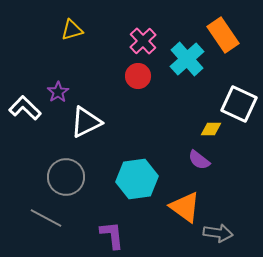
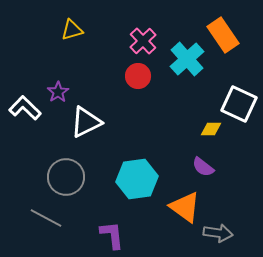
purple semicircle: moved 4 px right, 7 px down
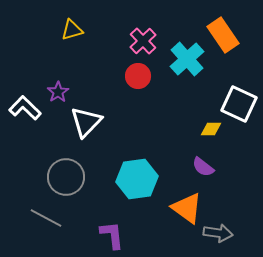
white triangle: rotated 20 degrees counterclockwise
orange triangle: moved 2 px right, 1 px down
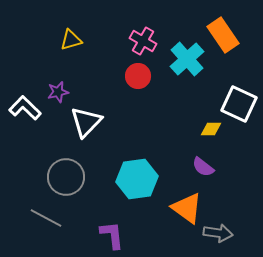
yellow triangle: moved 1 px left, 10 px down
pink cross: rotated 16 degrees counterclockwise
purple star: rotated 20 degrees clockwise
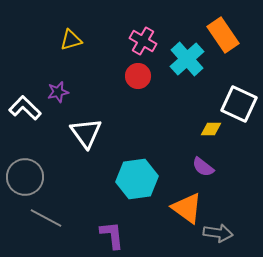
white triangle: moved 11 px down; rotated 20 degrees counterclockwise
gray circle: moved 41 px left
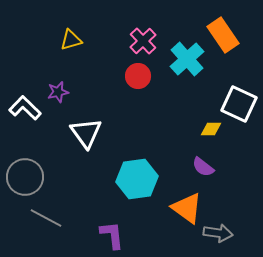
pink cross: rotated 16 degrees clockwise
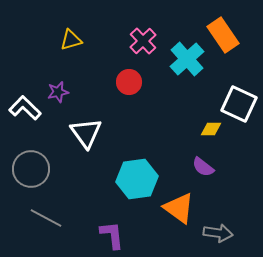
red circle: moved 9 px left, 6 px down
gray circle: moved 6 px right, 8 px up
orange triangle: moved 8 px left
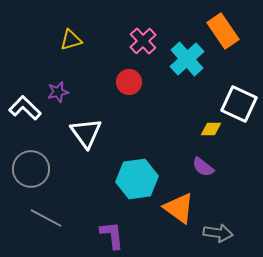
orange rectangle: moved 4 px up
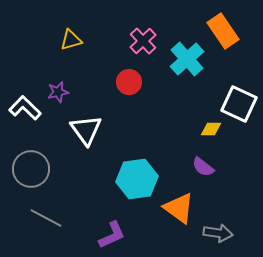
white triangle: moved 3 px up
purple L-shape: rotated 72 degrees clockwise
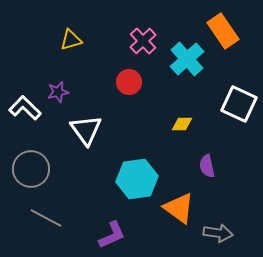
yellow diamond: moved 29 px left, 5 px up
purple semicircle: moved 4 px right, 1 px up; rotated 40 degrees clockwise
